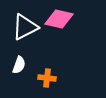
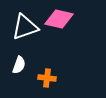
white triangle: rotated 8 degrees clockwise
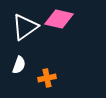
white triangle: rotated 16 degrees counterclockwise
orange cross: rotated 18 degrees counterclockwise
